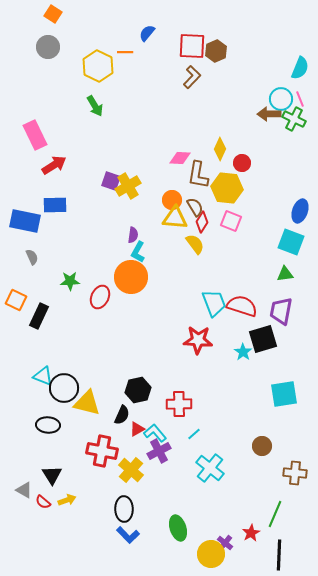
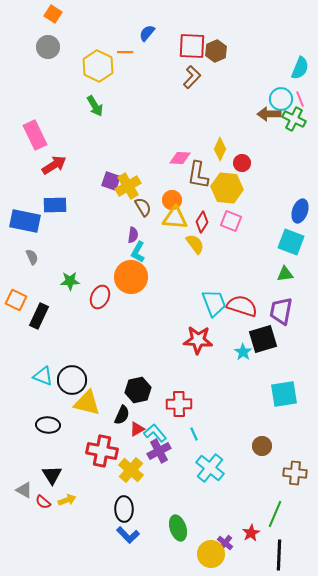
brown semicircle at (195, 207): moved 52 px left
black circle at (64, 388): moved 8 px right, 8 px up
cyan line at (194, 434): rotated 72 degrees counterclockwise
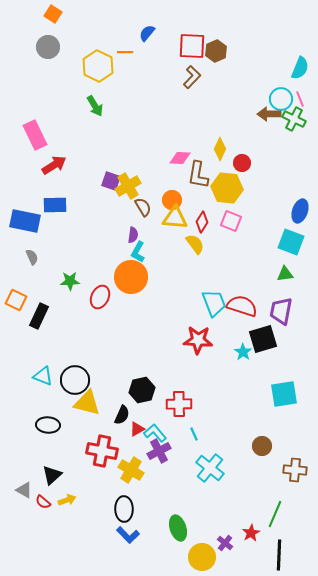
black circle at (72, 380): moved 3 px right
black hexagon at (138, 390): moved 4 px right
yellow cross at (131, 470): rotated 10 degrees counterclockwise
brown cross at (295, 473): moved 3 px up
black triangle at (52, 475): rotated 20 degrees clockwise
yellow circle at (211, 554): moved 9 px left, 3 px down
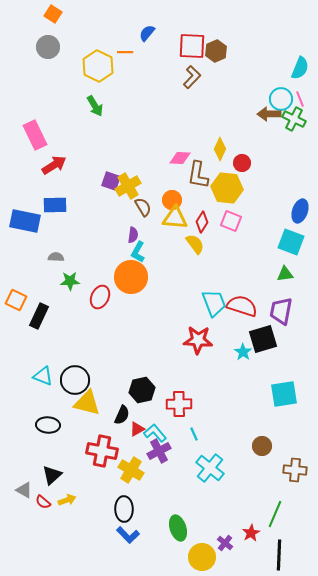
gray semicircle at (32, 257): moved 24 px right; rotated 63 degrees counterclockwise
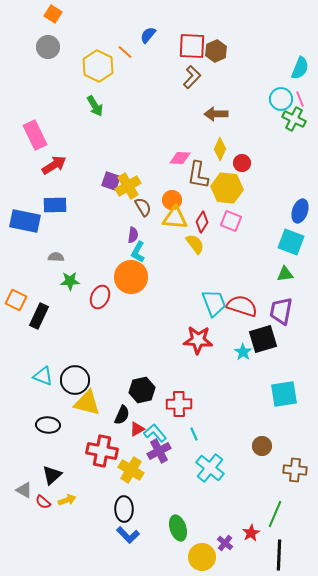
blue semicircle at (147, 33): moved 1 px right, 2 px down
orange line at (125, 52): rotated 42 degrees clockwise
brown arrow at (269, 114): moved 53 px left
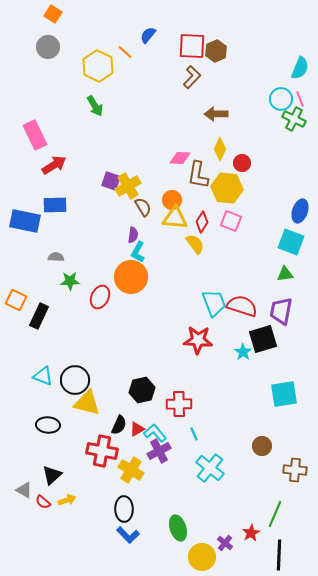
black semicircle at (122, 415): moved 3 px left, 10 px down
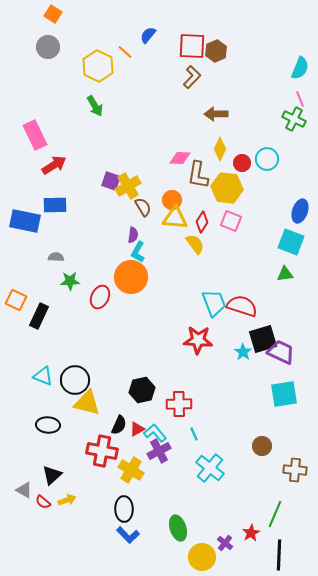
cyan circle at (281, 99): moved 14 px left, 60 px down
purple trapezoid at (281, 311): moved 41 px down; rotated 104 degrees clockwise
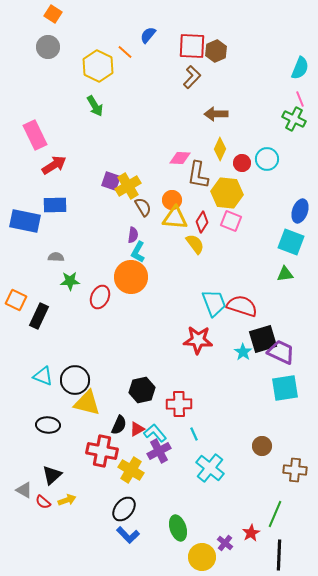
yellow hexagon at (227, 188): moved 5 px down
cyan square at (284, 394): moved 1 px right, 6 px up
black ellipse at (124, 509): rotated 40 degrees clockwise
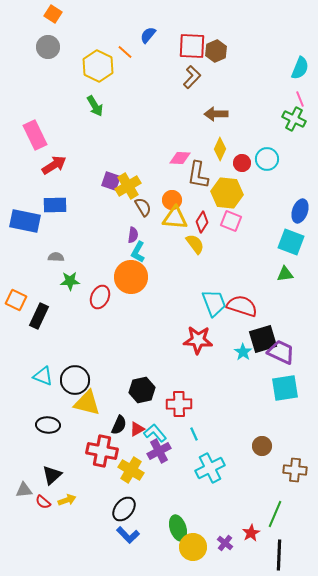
cyan cross at (210, 468): rotated 24 degrees clockwise
gray triangle at (24, 490): rotated 36 degrees counterclockwise
yellow circle at (202, 557): moved 9 px left, 10 px up
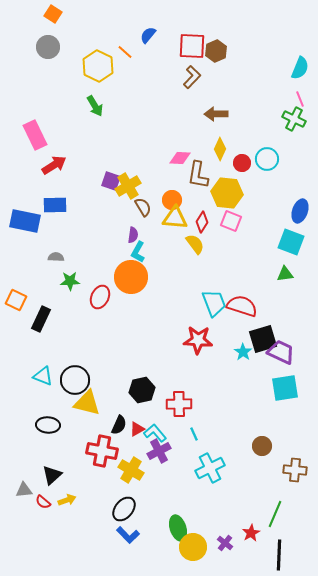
black rectangle at (39, 316): moved 2 px right, 3 px down
